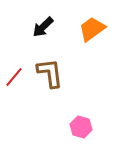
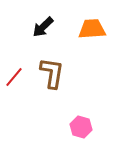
orange trapezoid: rotated 32 degrees clockwise
brown L-shape: moved 2 px right; rotated 16 degrees clockwise
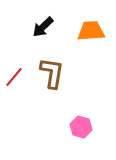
orange trapezoid: moved 1 px left, 2 px down
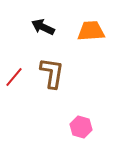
black arrow: rotated 70 degrees clockwise
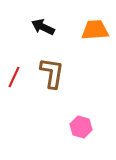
orange trapezoid: moved 4 px right, 1 px up
red line: rotated 15 degrees counterclockwise
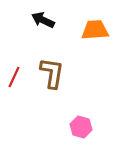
black arrow: moved 7 px up
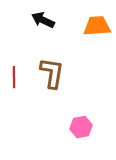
orange trapezoid: moved 2 px right, 4 px up
red line: rotated 25 degrees counterclockwise
pink hexagon: rotated 25 degrees counterclockwise
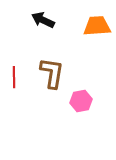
pink hexagon: moved 26 px up
